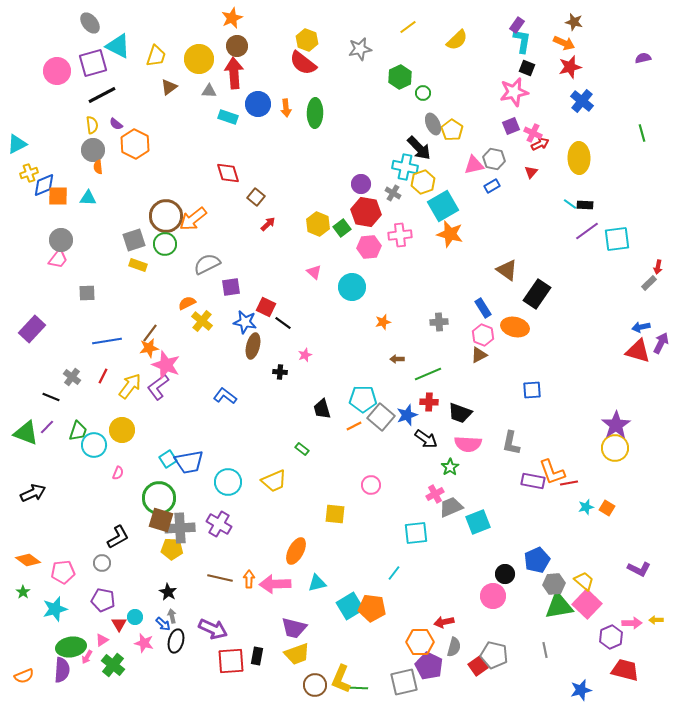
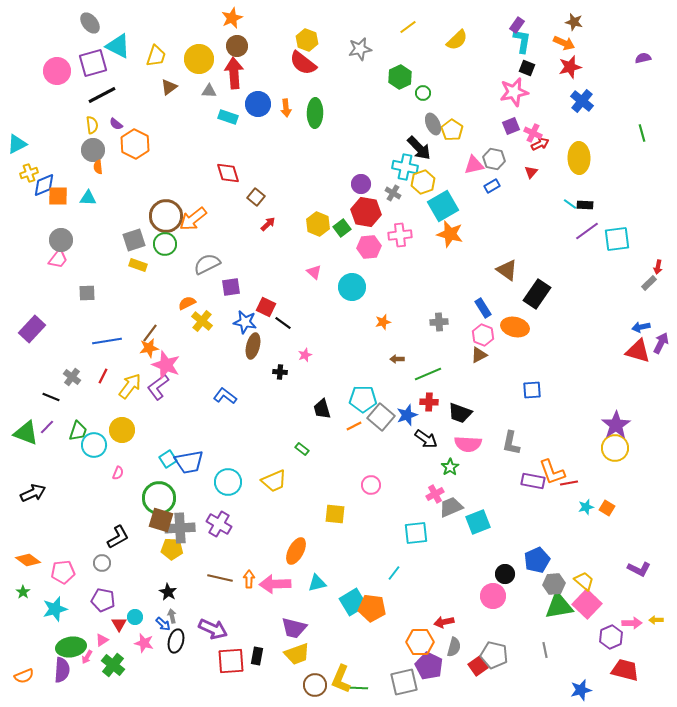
cyan square at (350, 606): moved 3 px right, 4 px up
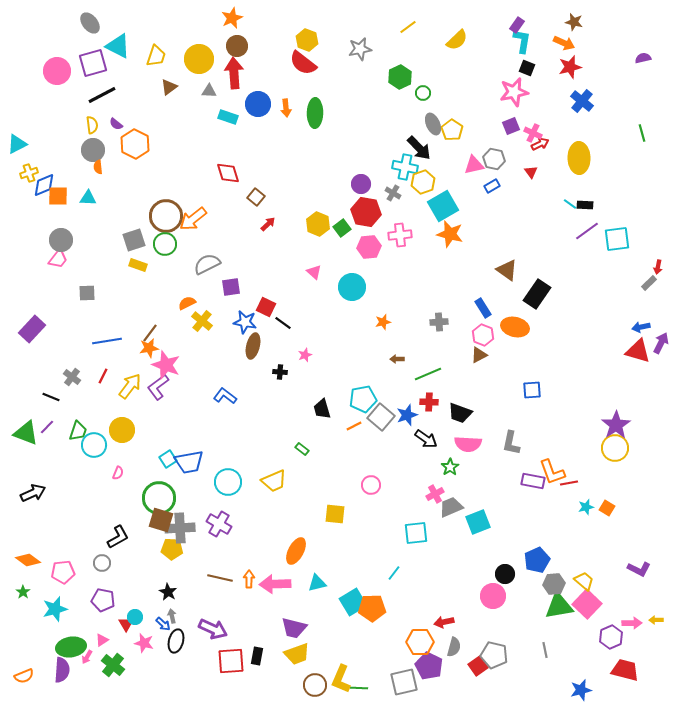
red triangle at (531, 172): rotated 16 degrees counterclockwise
cyan pentagon at (363, 399): rotated 12 degrees counterclockwise
orange pentagon at (372, 608): rotated 8 degrees counterclockwise
red triangle at (119, 624): moved 7 px right
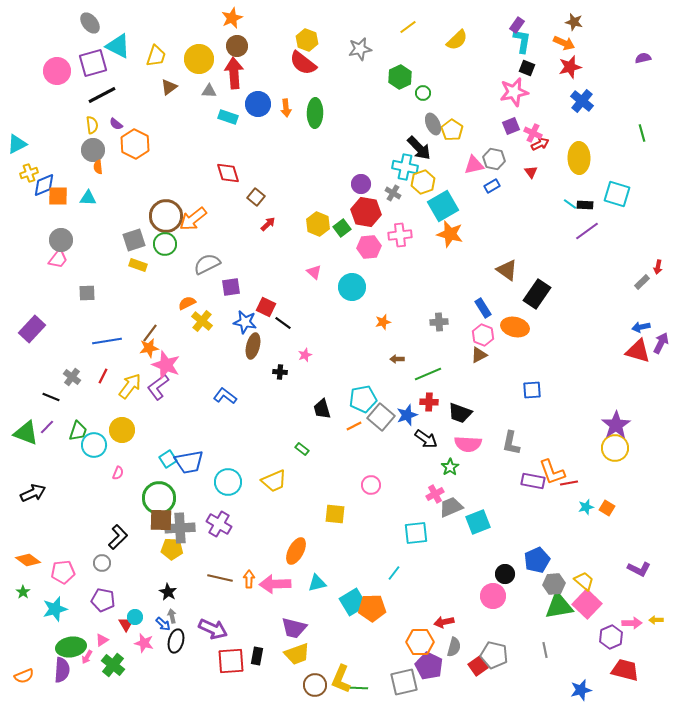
cyan square at (617, 239): moved 45 px up; rotated 24 degrees clockwise
gray rectangle at (649, 283): moved 7 px left, 1 px up
brown square at (161, 520): rotated 15 degrees counterclockwise
black L-shape at (118, 537): rotated 15 degrees counterclockwise
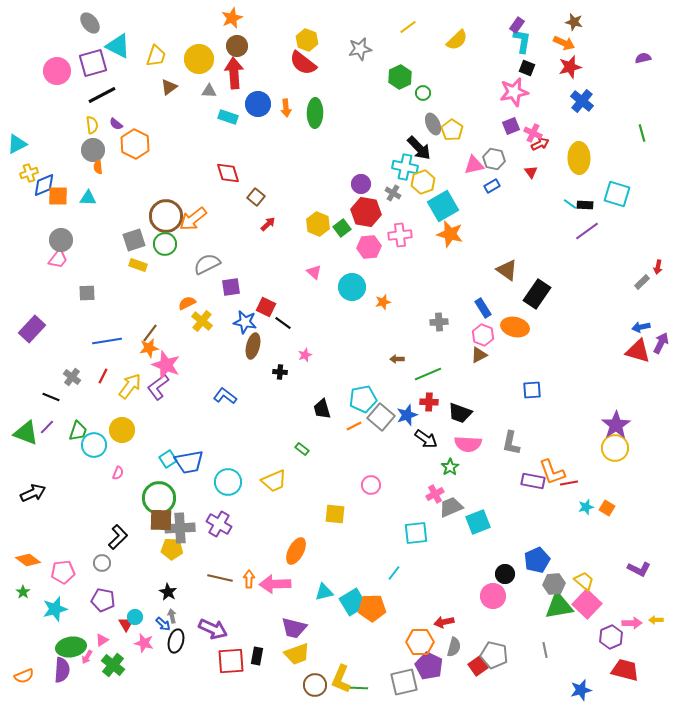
orange star at (383, 322): moved 20 px up
cyan triangle at (317, 583): moved 7 px right, 9 px down
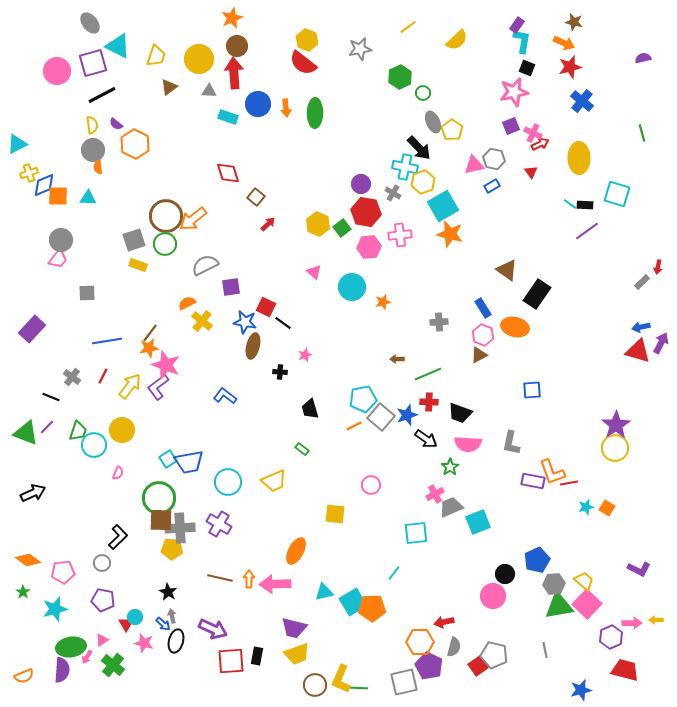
gray ellipse at (433, 124): moved 2 px up
gray semicircle at (207, 264): moved 2 px left, 1 px down
black trapezoid at (322, 409): moved 12 px left
